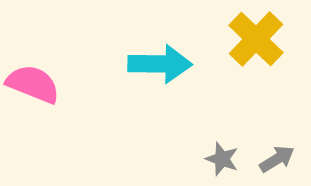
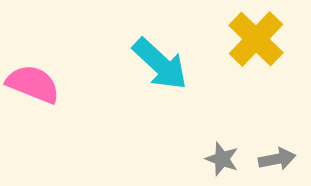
cyan arrow: rotated 42 degrees clockwise
gray arrow: rotated 21 degrees clockwise
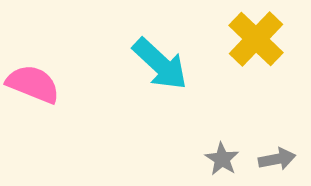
gray star: rotated 12 degrees clockwise
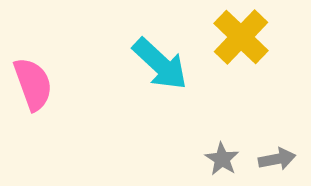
yellow cross: moved 15 px left, 2 px up
pink semicircle: rotated 48 degrees clockwise
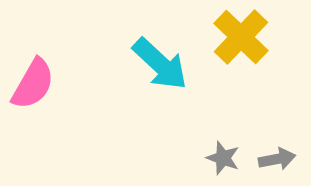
pink semicircle: rotated 50 degrees clockwise
gray star: moved 1 px right, 1 px up; rotated 12 degrees counterclockwise
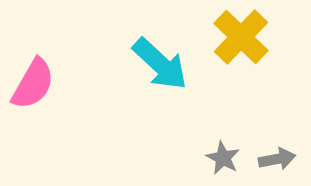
gray star: rotated 8 degrees clockwise
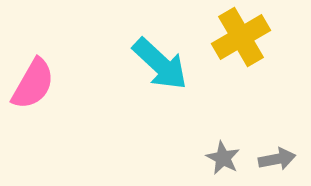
yellow cross: rotated 16 degrees clockwise
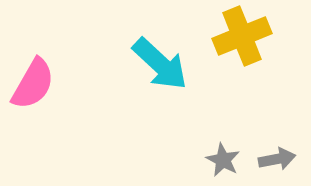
yellow cross: moved 1 px right, 1 px up; rotated 8 degrees clockwise
gray star: moved 2 px down
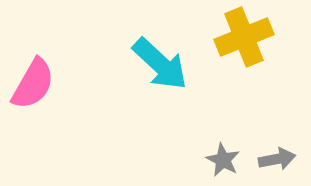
yellow cross: moved 2 px right, 1 px down
